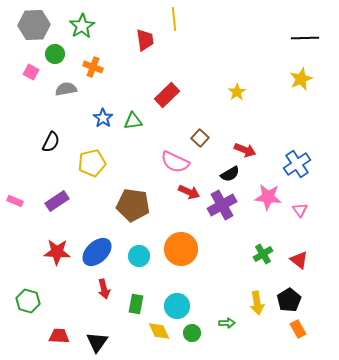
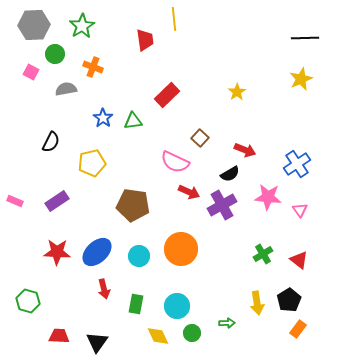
orange rectangle at (298, 329): rotated 66 degrees clockwise
yellow diamond at (159, 331): moved 1 px left, 5 px down
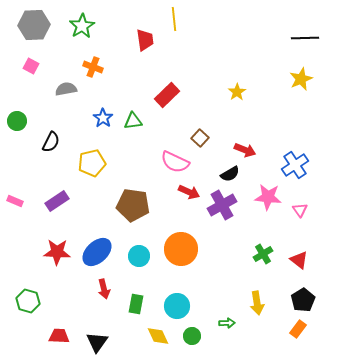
green circle at (55, 54): moved 38 px left, 67 px down
pink square at (31, 72): moved 6 px up
blue cross at (297, 164): moved 2 px left, 1 px down
black pentagon at (289, 300): moved 14 px right
green circle at (192, 333): moved 3 px down
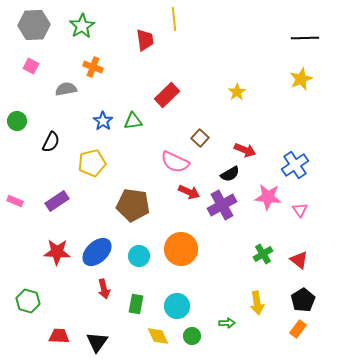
blue star at (103, 118): moved 3 px down
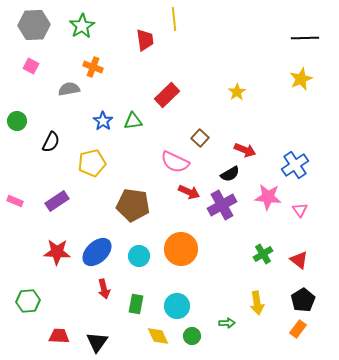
gray semicircle at (66, 89): moved 3 px right
green hexagon at (28, 301): rotated 20 degrees counterclockwise
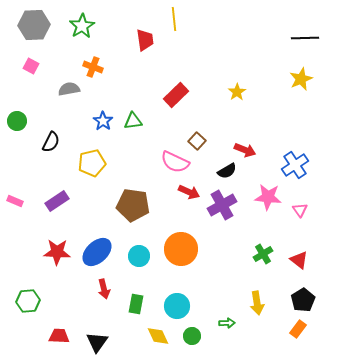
red rectangle at (167, 95): moved 9 px right
brown square at (200, 138): moved 3 px left, 3 px down
black semicircle at (230, 174): moved 3 px left, 3 px up
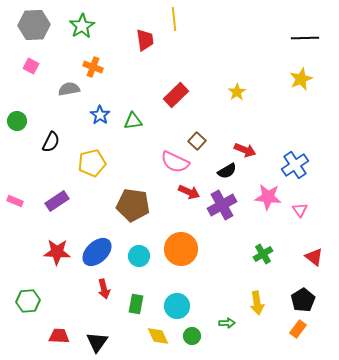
blue star at (103, 121): moved 3 px left, 6 px up
red triangle at (299, 260): moved 15 px right, 3 px up
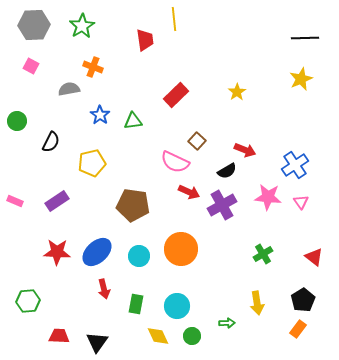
pink triangle at (300, 210): moved 1 px right, 8 px up
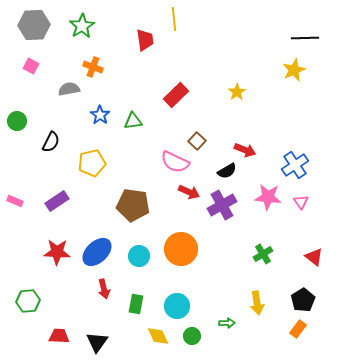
yellow star at (301, 79): moved 7 px left, 9 px up
